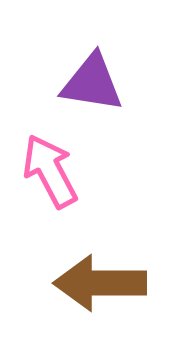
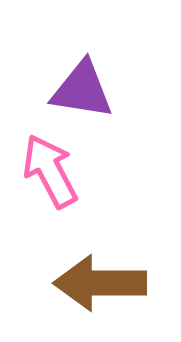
purple triangle: moved 10 px left, 7 px down
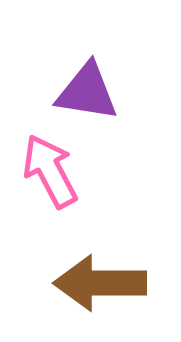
purple triangle: moved 5 px right, 2 px down
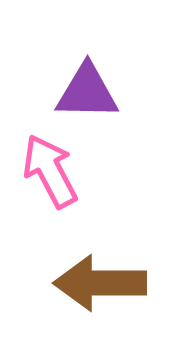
purple triangle: rotated 8 degrees counterclockwise
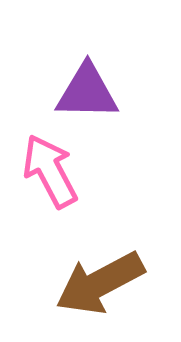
brown arrow: rotated 28 degrees counterclockwise
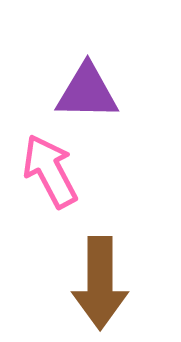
brown arrow: rotated 62 degrees counterclockwise
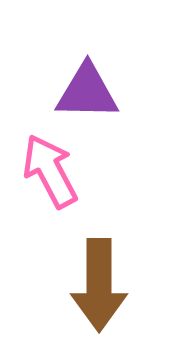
brown arrow: moved 1 px left, 2 px down
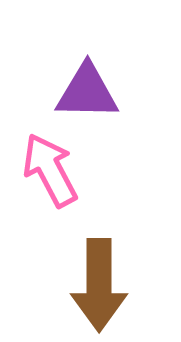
pink arrow: moved 1 px up
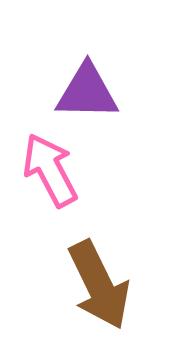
brown arrow: rotated 26 degrees counterclockwise
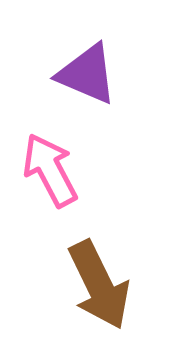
purple triangle: moved 18 px up; rotated 22 degrees clockwise
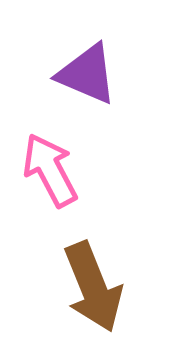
brown arrow: moved 6 px left, 2 px down; rotated 4 degrees clockwise
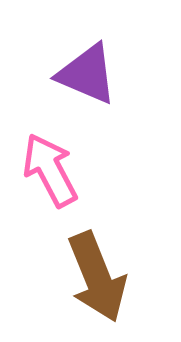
brown arrow: moved 4 px right, 10 px up
